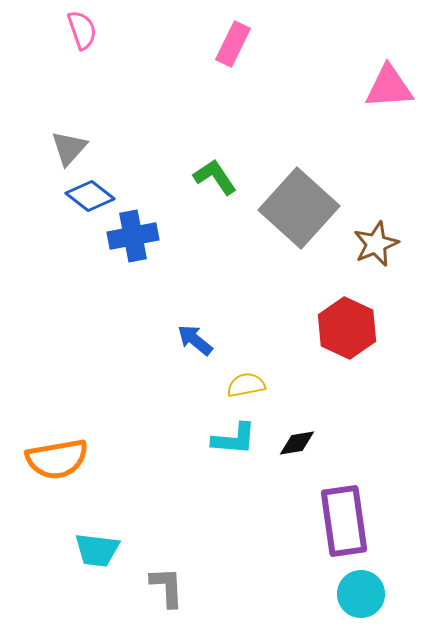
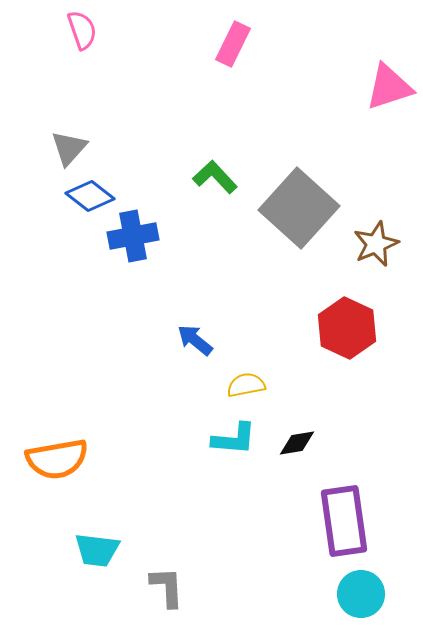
pink triangle: rotated 14 degrees counterclockwise
green L-shape: rotated 9 degrees counterclockwise
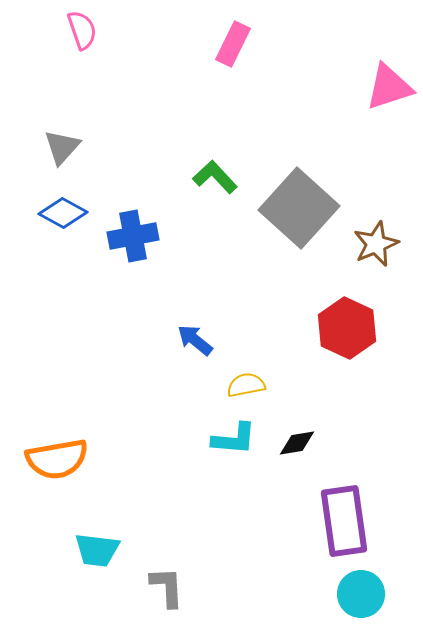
gray triangle: moved 7 px left, 1 px up
blue diamond: moved 27 px left, 17 px down; rotated 9 degrees counterclockwise
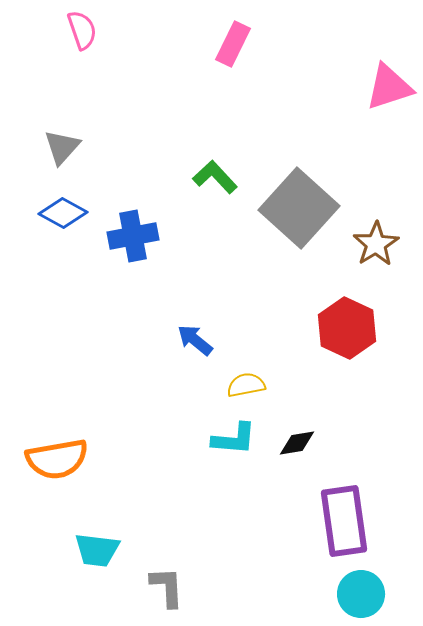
brown star: rotated 9 degrees counterclockwise
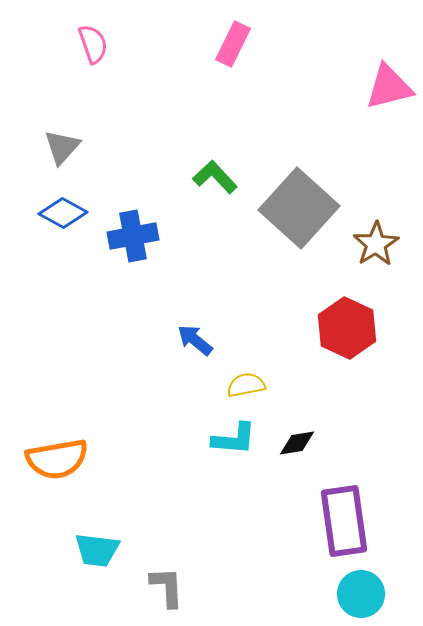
pink semicircle: moved 11 px right, 14 px down
pink triangle: rotated 4 degrees clockwise
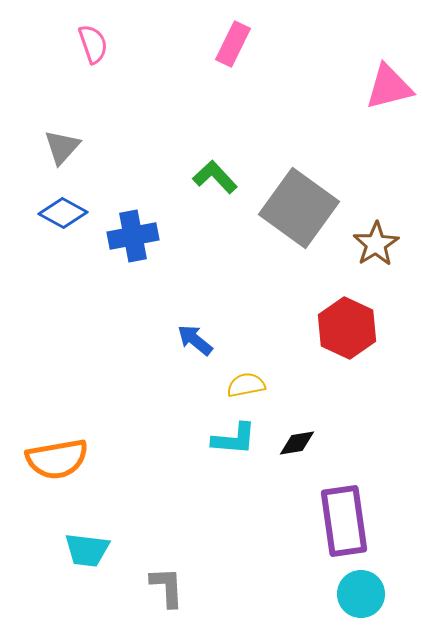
gray square: rotated 6 degrees counterclockwise
cyan trapezoid: moved 10 px left
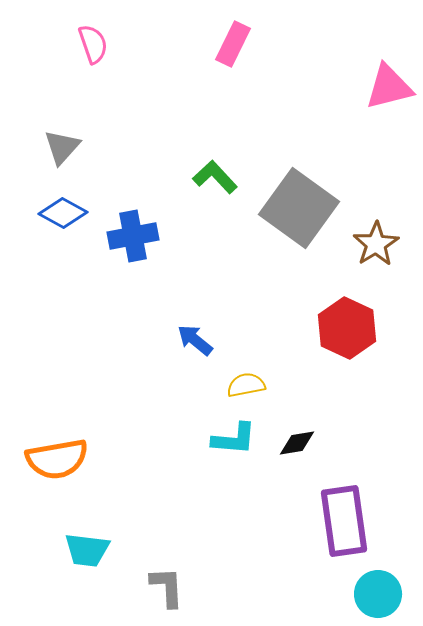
cyan circle: moved 17 px right
